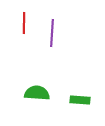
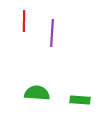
red line: moved 2 px up
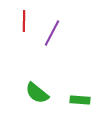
purple line: rotated 24 degrees clockwise
green semicircle: rotated 145 degrees counterclockwise
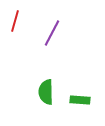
red line: moved 9 px left; rotated 15 degrees clockwise
green semicircle: moved 9 px right, 1 px up; rotated 50 degrees clockwise
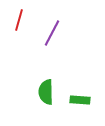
red line: moved 4 px right, 1 px up
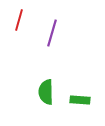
purple line: rotated 12 degrees counterclockwise
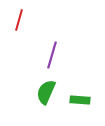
purple line: moved 22 px down
green semicircle: rotated 25 degrees clockwise
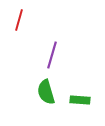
green semicircle: rotated 40 degrees counterclockwise
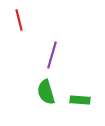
red line: rotated 30 degrees counterclockwise
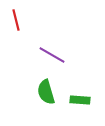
red line: moved 3 px left
purple line: rotated 76 degrees counterclockwise
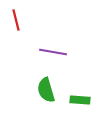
purple line: moved 1 px right, 3 px up; rotated 20 degrees counterclockwise
green semicircle: moved 2 px up
